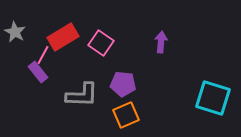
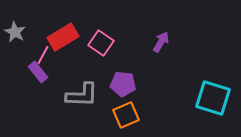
purple arrow: rotated 25 degrees clockwise
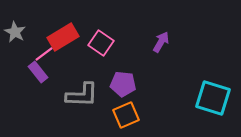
pink line: moved 1 px right, 1 px up; rotated 24 degrees clockwise
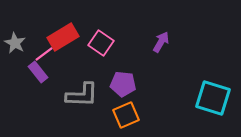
gray star: moved 11 px down
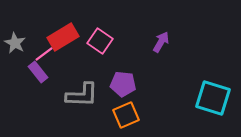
pink square: moved 1 px left, 2 px up
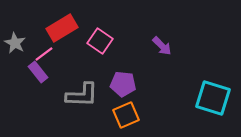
red rectangle: moved 1 px left, 9 px up
purple arrow: moved 1 px right, 4 px down; rotated 105 degrees clockwise
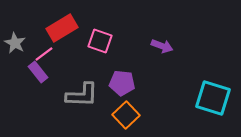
pink square: rotated 15 degrees counterclockwise
purple arrow: rotated 25 degrees counterclockwise
purple pentagon: moved 1 px left, 1 px up
orange square: rotated 20 degrees counterclockwise
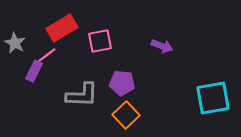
pink square: rotated 30 degrees counterclockwise
pink line: moved 3 px right, 1 px down
purple rectangle: moved 4 px left, 1 px up; rotated 65 degrees clockwise
cyan square: rotated 27 degrees counterclockwise
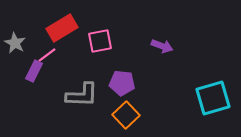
cyan square: rotated 6 degrees counterclockwise
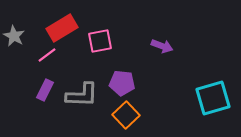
gray star: moved 1 px left, 7 px up
purple rectangle: moved 11 px right, 19 px down
